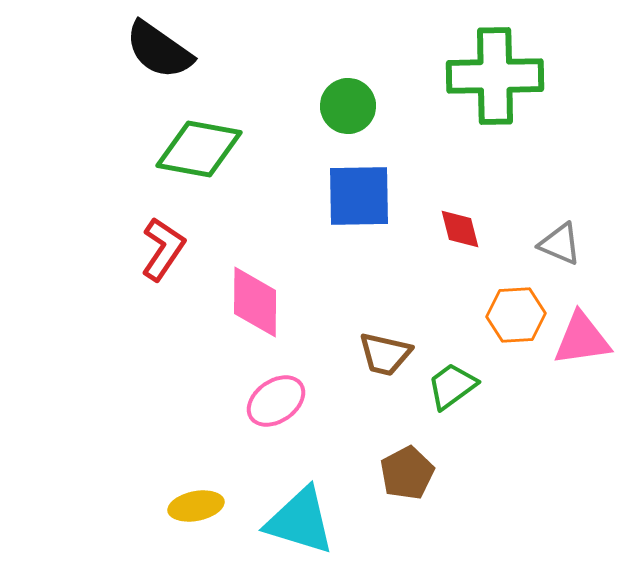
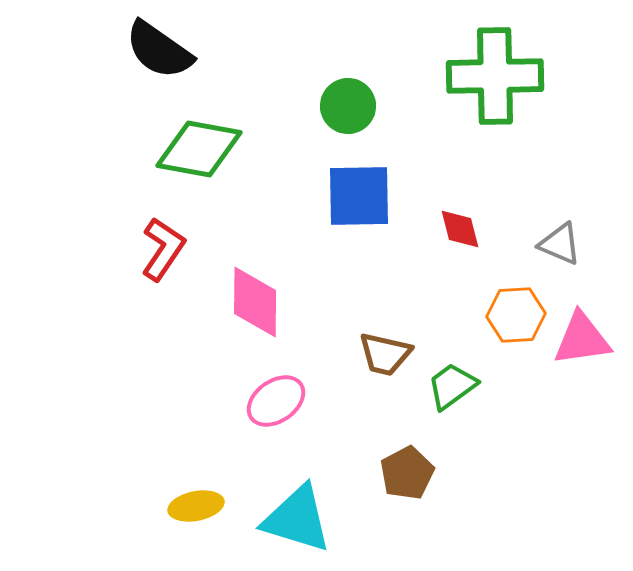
cyan triangle: moved 3 px left, 2 px up
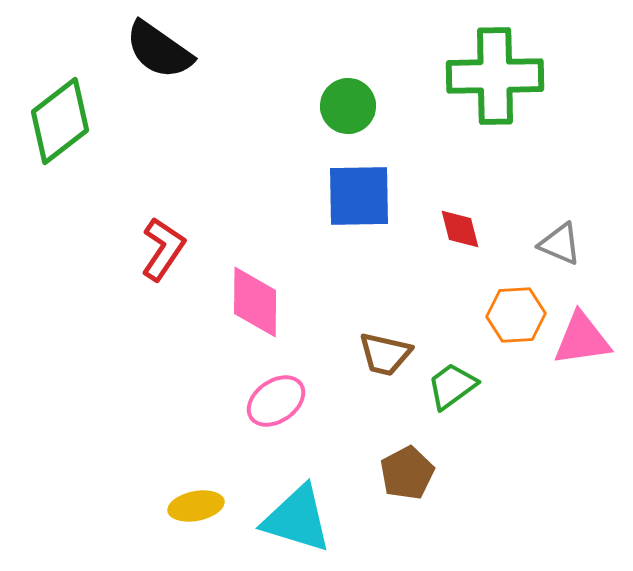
green diamond: moved 139 px left, 28 px up; rotated 48 degrees counterclockwise
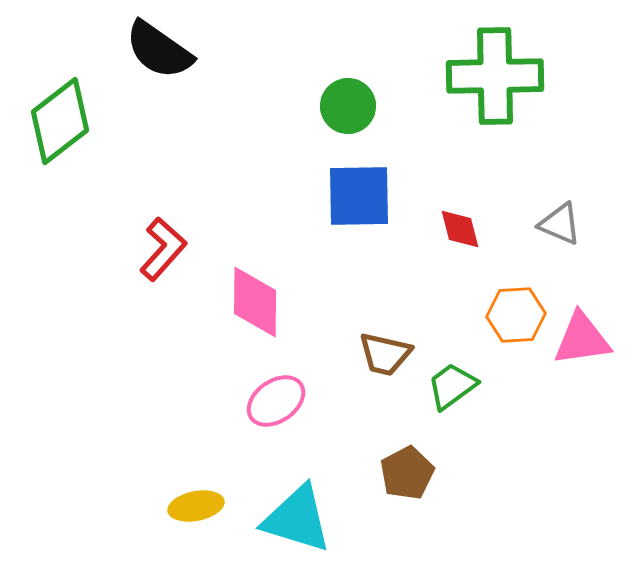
gray triangle: moved 20 px up
red L-shape: rotated 8 degrees clockwise
